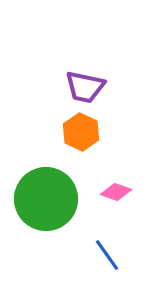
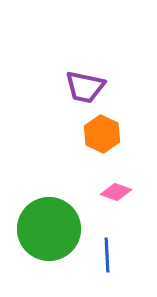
orange hexagon: moved 21 px right, 2 px down
green circle: moved 3 px right, 30 px down
blue line: rotated 32 degrees clockwise
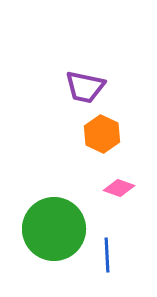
pink diamond: moved 3 px right, 4 px up
green circle: moved 5 px right
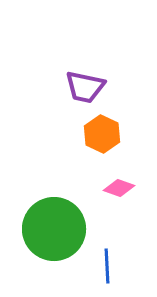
blue line: moved 11 px down
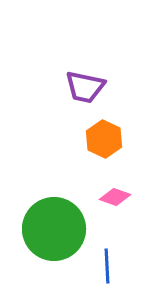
orange hexagon: moved 2 px right, 5 px down
pink diamond: moved 4 px left, 9 px down
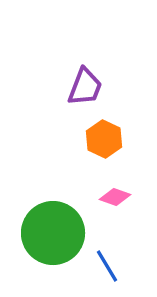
purple trapezoid: rotated 81 degrees counterclockwise
green circle: moved 1 px left, 4 px down
blue line: rotated 28 degrees counterclockwise
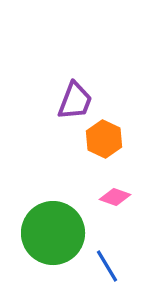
purple trapezoid: moved 10 px left, 14 px down
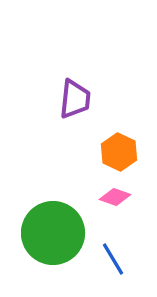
purple trapezoid: moved 2 px up; rotated 15 degrees counterclockwise
orange hexagon: moved 15 px right, 13 px down
blue line: moved 6 px right, 7 px up
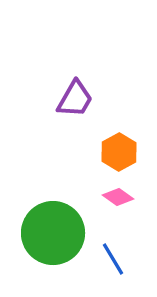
purple trapezoid: rotated 24 degrees clockwise
orange hexagon: rotated 6 degrees clockwise
pink diamond: moved 3 px right; rotated 16 degrees clockwise
